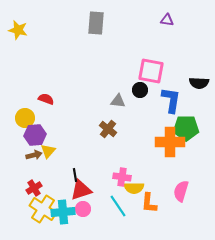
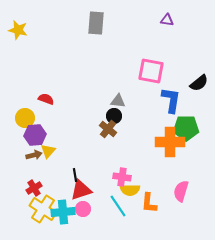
black semicircle: rotated 42 degrees counterclockwise
black circle: moved 26 px left, 26 px down
yellow semicircle: moved 4 px left, 2 px down
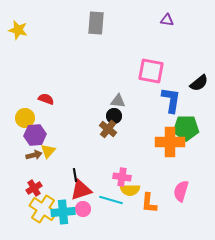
cyan line: moved 7 px left, 6 px up; rotated 40 degrees counterclockwise
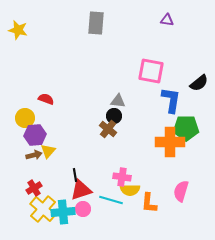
yellow cross: rotated 8 degrees clockwise
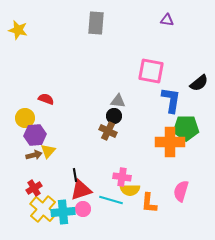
brown cross: moved 2 px down; rotated 12 degrees counterclockwise
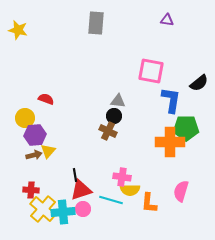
red cross: moved 3 px left, 2 px down; rotated 35 degrees clockwise
